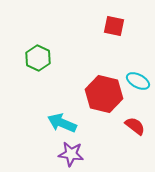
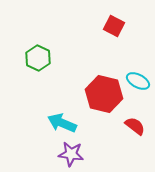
red square: rotated 15 degrees clockwise
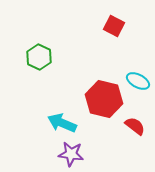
green hexagon: moved 1 px right, 1 px up
red hexagon: moved 5 px down
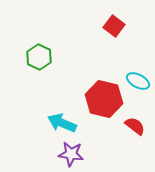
red square: rotated 10 degrees clockwise
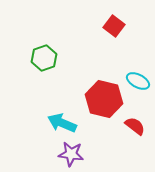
green hexagon: moved 5 px right, 1 px down; rotated 15 degrees clockwise
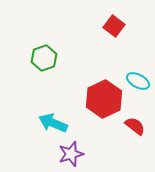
red hexagon: rotated 21 degrees clockwise
cyan arrow: moved 9 px left
purple star: rotated 25 degrees counterclockwise
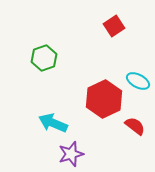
red square: rotated 20 degrees clockwise
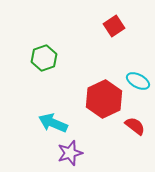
purple star: moved 1 px left, 1 px up
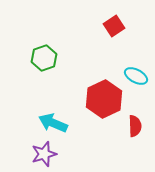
cyan ellipse: moved 2 px left, 5 px up
red semicircle: rotated 50 degrees clockwise
purple star: moved 26 px left, 1 px down
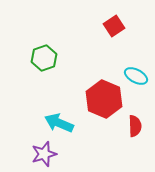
red hexagon: rotated 12 degrees counterclockwise
cyan arrow: moved 6 px right
